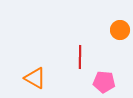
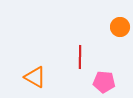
orange circle: moved 3 px up
orange triangle: moved 1 px up
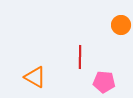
orange circle: moved 1 px right, 2 px up
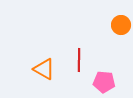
red line: moved 1 px left, 3 px down
orange triangle: moved 9 px right, 8 px up
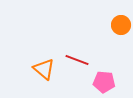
red line: moved 2 px left; rotated 70 degrees counterclockwise
orange triangle: rotated 10 degrees clockwise
